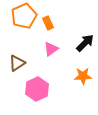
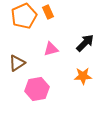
orange rectangle: moved 11 px up
pink triangle: rotated 21 degrees clockwise
pink hexagon: rotated 15 degrees clockwise
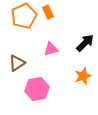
orange star: rotated 18 degrees counterclockwise
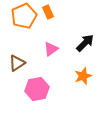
pink triangle: rotated 21 degrees counterclockwise
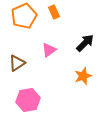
orange rectangle: moved 6 px right
pink triangle: moved 2 px left, 1 px down
pink hexagon: moved 9 px left, 11 px down
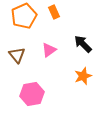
black arrow: moved 2 px left, 1 px down; rotated 90 degrees counterclockwise
brown triangle: moved 8 px up; rotated 36 degrees counterclockwise
pink hexagon: moved 4 px right, 6 px up
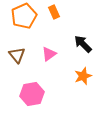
pink triangle: moved 4 px down
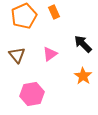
pink triangle: moved 1 px right
orange star: rotated 18 degrees counterclockwise
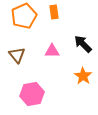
orange rectangle: rotated 16 degrees clockwise
pink triangle: moved 2 px right, 3 px up; rotated 35 degrees clockwise
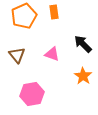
pink triangle: moved 3 px down; rotated 21 degrees clockwise
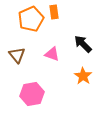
orange pentagon: moved 7 px right, 3 px down
